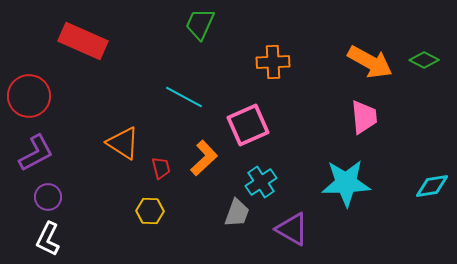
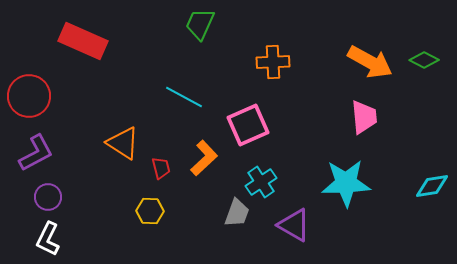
purple triangle: moved 2 px right, 4 px up
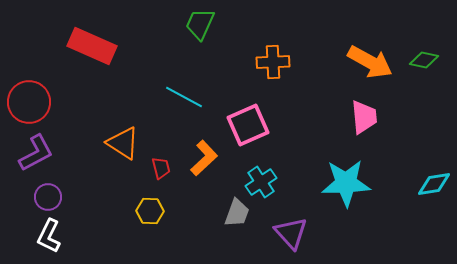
red rectangle: moved 9 px right, 5 px down
green diamond: rotated 16 degrees counterclockwise
red circle: moved 6 px down
cyan diamond: moved 2 px right, 2 px up
purple triangle: moved 3 px left, 8 px down; rotated 18 degrees clockwise
white L-shape: moved 1 px right, 3 px up
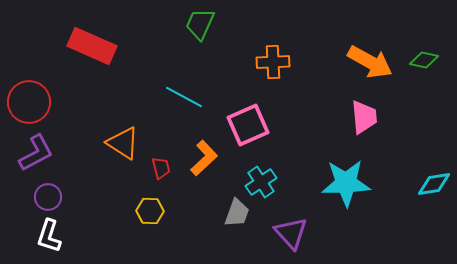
white L-shape: rotated 8 degrees counterclockwise
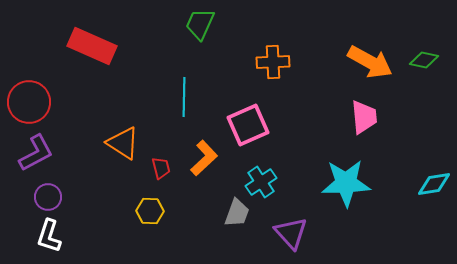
cyan line: rotated 63 degrees clockwise
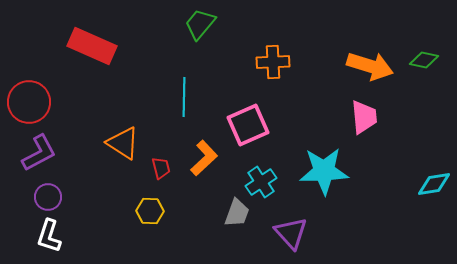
green trapezoid: rotated 16 degrees clockwise
orange arrow: moved 4 px down; rotated 12 degrees counterclockwise
purple L-shape: moved 3 px right
cyan star: moved 22 px left, 12 px up
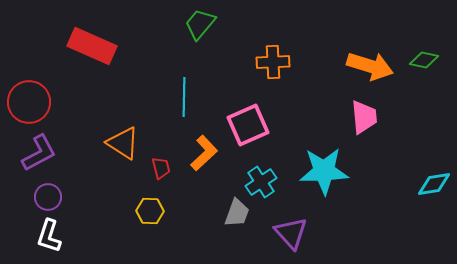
orange L-shape: moved 5 px up
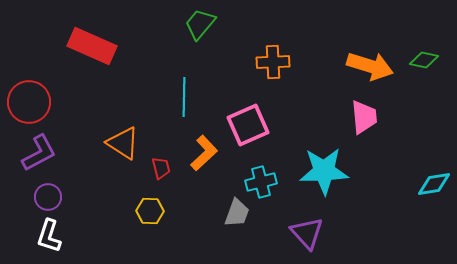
cyan cross: rotated 20 degrees clockwise
purple triangle: moved 16 px right
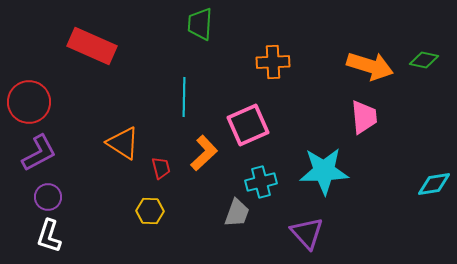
green trapezoid: rotated 36 degrees counterclockwise
